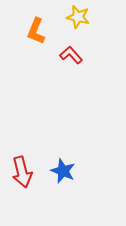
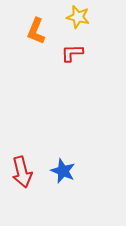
red L-shape: moved 1 px right, 2 px up; rotated 50 degrees counterclockwise
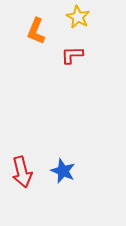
yellow star: rotated 15 degrees clockwise
red L-shape: moved 2 px down
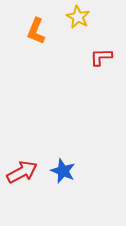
red L-shape: moved 29 px right, 2 px down
red arrow: rotated 104 degrees counterclockwise
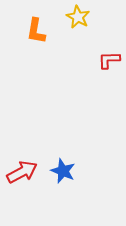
orange L-shape: rotated 12 degrees counterclockwise
red L-shape: moved 8 px right, 3 px down
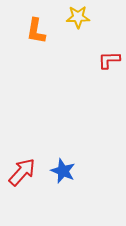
yellow star: rotated 30 degrees counterclockwise
red arrow: rotated 20 degrees counterclockwise
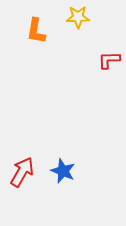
red arrow: rotated 12 degrees counterclockwise
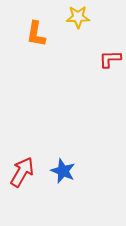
orange L-shape: moved 3 px down
red L-shape: moved 1 px right, 1 px up
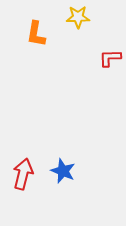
red L-shape: moved 1 px up
red arrow: moved 1 px right, 2 px down; rotated 16 degrees counterclockwise
